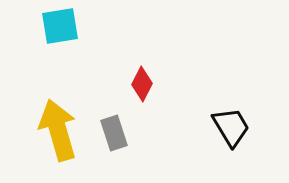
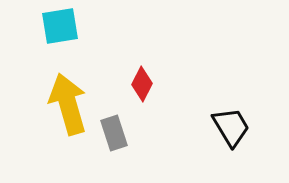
yellow arrow: moved 10 px right, 26 px up
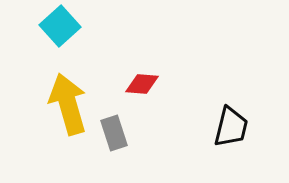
cyan square: rotated 33 degrees counterclockwise
red diamond: rotated 68 degrees clockwise
black trapezoid: rotated 45 degrees clockwise
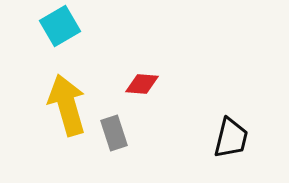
cyan square: rotated 12 degrees clockwise
yellow arrow: moved 1 px left, 1 px down
black trapezoid: moved 11 px down
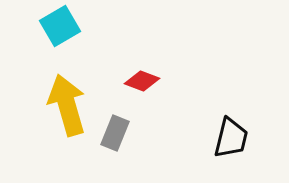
red diamond: moved 3 px up; rotated 16 degrees clockwise
gray rectangle: moved 1 px right; rotated 40 degrees clockwise
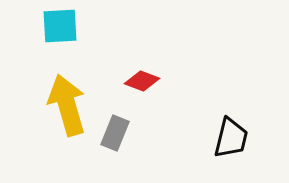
cyan square: rotated 27 degrees clockwise
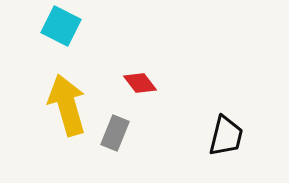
cyan square: moved 1 px right; rotated 30 degrees clockwise
red diamond: moved 2 px left, 2 px down; rotated 32 degrees clockwise
black trapezoid: moved 5 px left, 2 px up
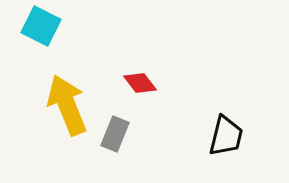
cyan square: moved 20 px left
yellow arrow: rotated 6 degrees counterclockwise
gray rectangle: moved 1 px down
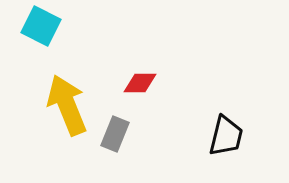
red diamond: rotated 52 degrees counterclockwise
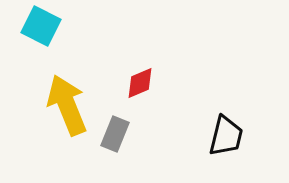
red diamond: rotated 24 degrees counterclockwise
